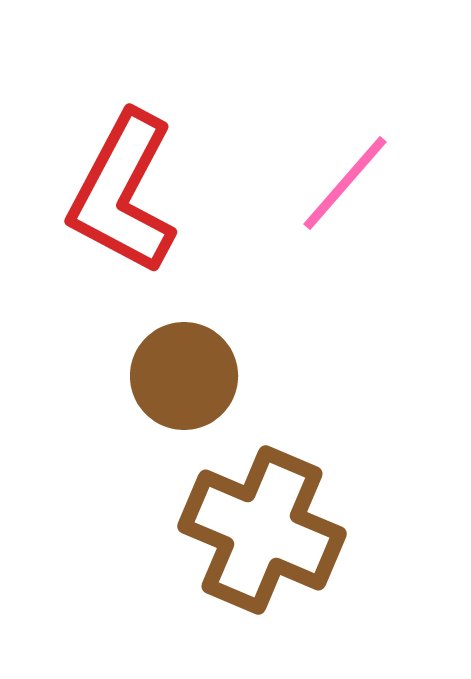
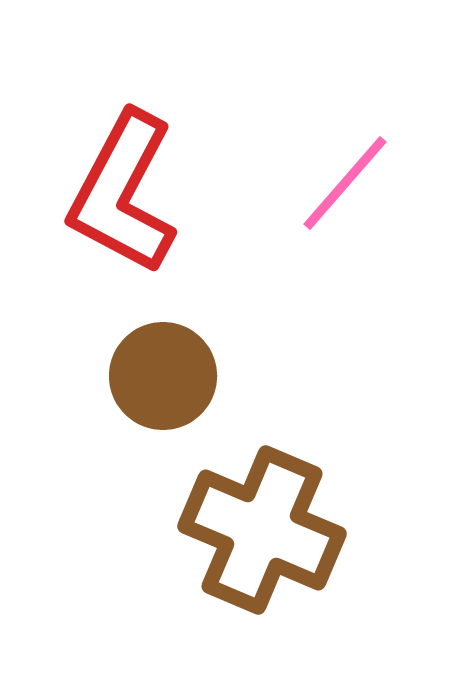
brown circle: moved 21 px left
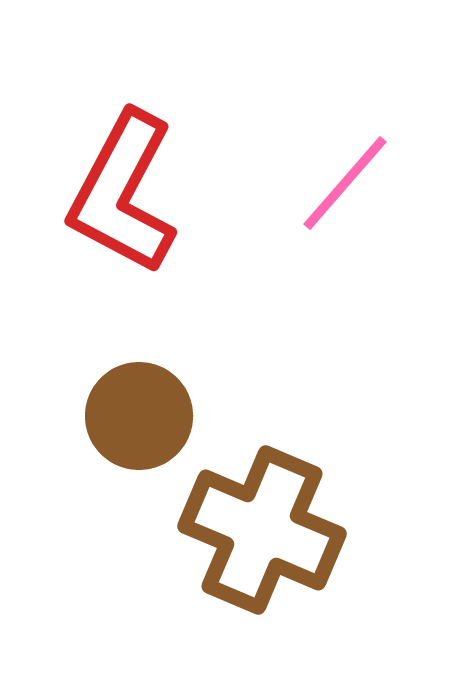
brown circle: moved 24 px left, 40 px down
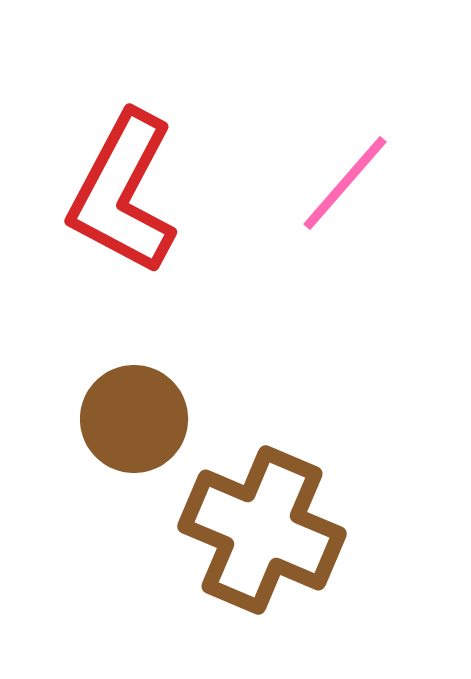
brown circle: moved 5 px left, 3 px down
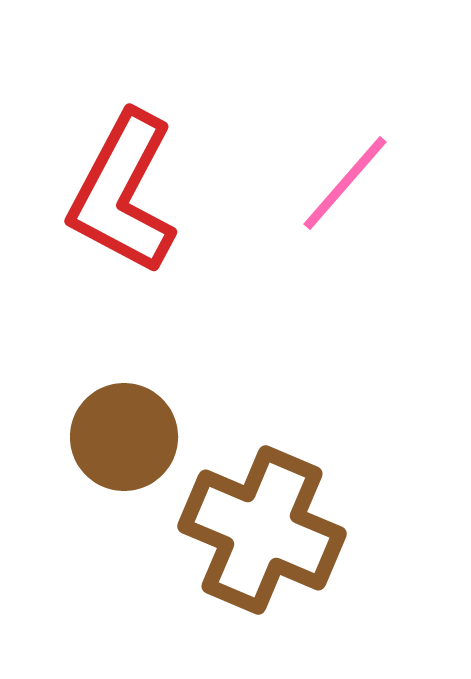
brown circle: moved 10 px left, 18 px down
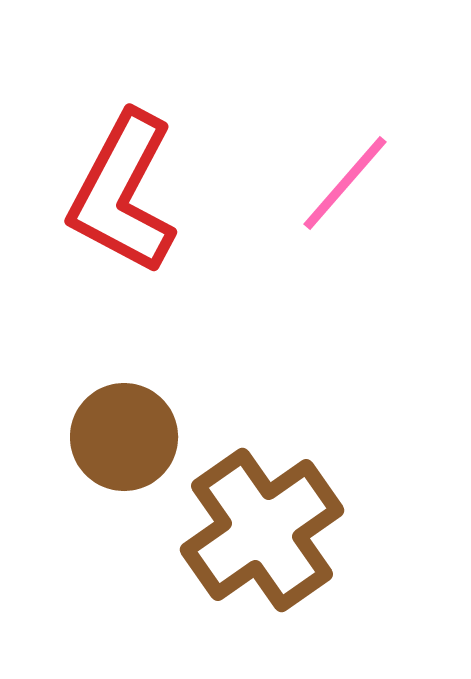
brown cross: rotated 32 degrees clockwise
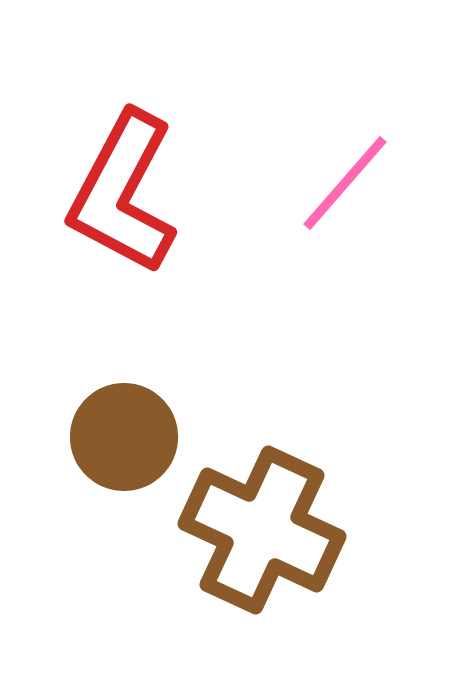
brown cross: rotated 30 degrees counterclockwise
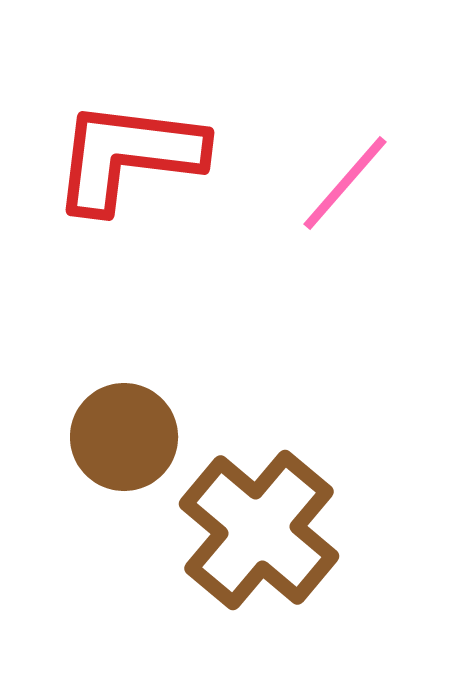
red L-shape: moved 5 px right, 37 px up; rotated 69 degrees clockwise
brown cross: moved 3 px left; rotated 15 degrees clockwise
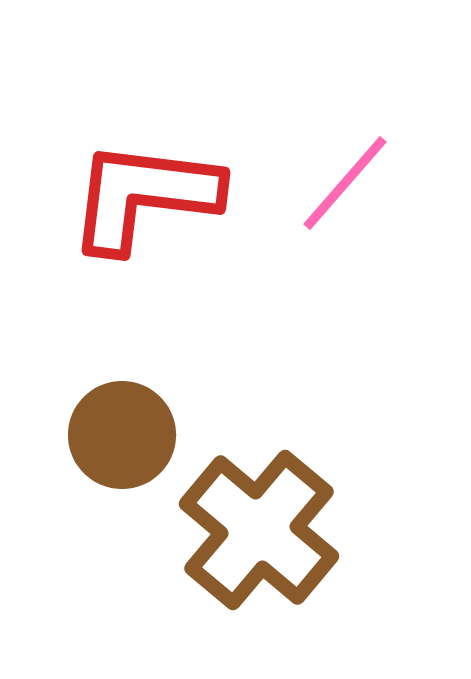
red L-shape: moved 16 px right, 40 px down
brown circle: moved 2 px left, 2 px up
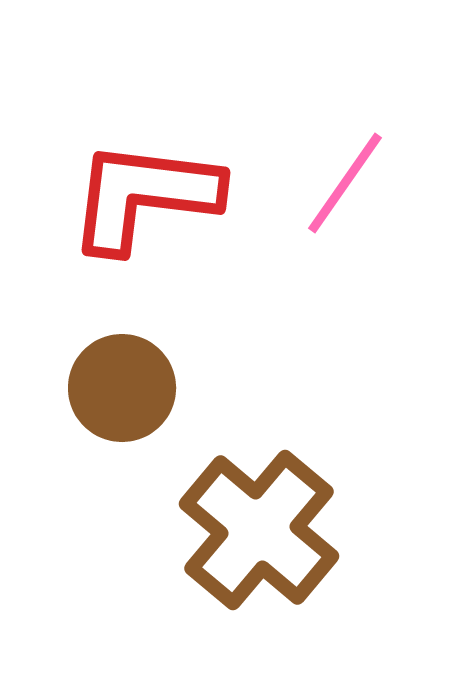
pink line: rotated 6 degrees counterclockwise
brown circle: moved 47 px up
